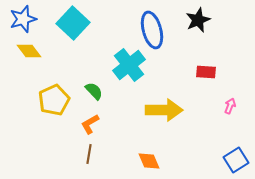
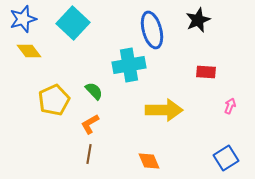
cyan cross: rotated 28 degrees clockwise
blue square: moved 10 px left, 2 px up
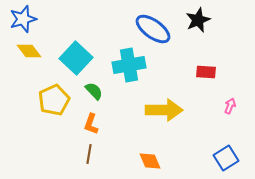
cyan square: moved 3 px right, 35 px down
blue ellipse: moved 1 px right, 1 px up; rotated 39 degrees counterclockwise
orange L-shape: moved 1 px right; rotated 40 degrees counterclockwise
orange diamond: moved 1 px right
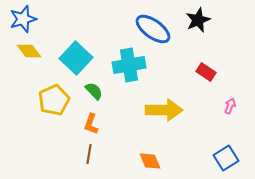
red rectangle: rotated 30 degrees clockwise
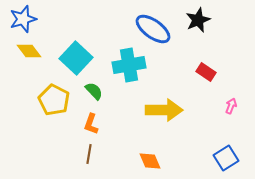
yellow pentagon: rotated 20 degrees counterclockwise
pink arrow: moved 1 px right
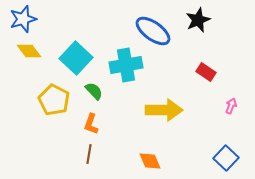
blue ellipse: moved 2 px down
cyan cross: moved 3 px left
blue square: rotated 15 degrees counterclockwise
